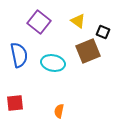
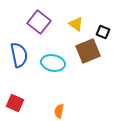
yellow triangle: moved 2 px left, 3 px down
red square: rotated 30 degrees clockwise
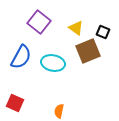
yellow triangle: moved 4 px down
blue semicircle: moved 2 px right, 2 px down; rotated 40 degrees clockwise
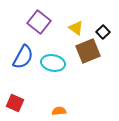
black square: rotated 24 degrees clockwise
blue semicircle: moved 2 px right
orange semicircle: rotated 72 degrees clockwise
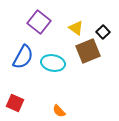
orange semicircle: rotated 128 degrees counterclockwise
